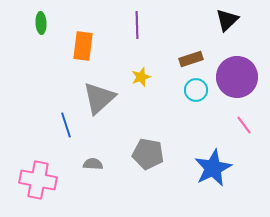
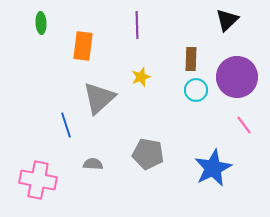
brown rectangle: rotated 70 degrees counterclockwise
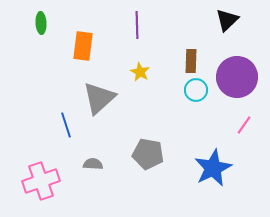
brown rectangle: moved 2 px down
yellow star: moved 1 px left, 5 px up; rotated 24 degrees counterclockwise
pink line: rotated 72 degrees clockwise
pink cross: moved 3 px right, 1 px down; rotated 30 degrees counterclockwise
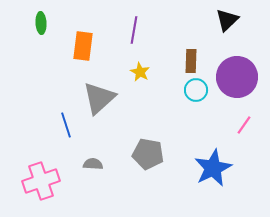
purple line: moved 3 px left, 5 px down; rotated 12 degrees clockwise
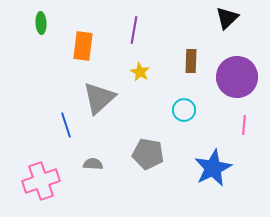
black triangle: moved 2 px up
cyan circle: moved 12 px left, 20 px down
pink line: rotated 30 degrees counterclockwise
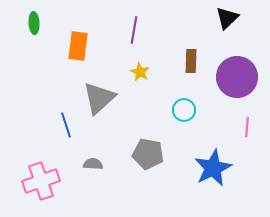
green ellipse: moved 7 px left
orange rectangle: moved 5 px left
pink line: moved 3 px right, 2 px down
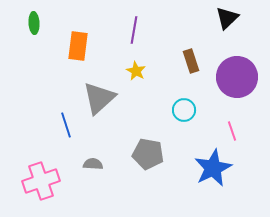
brown rectangle: rotated 20 degrees counterclockwise
yellow star: moved 4 px left, 1 px up
pink line: moved 15 px left, 4 px down; rotated 24 degrees counterclockwise
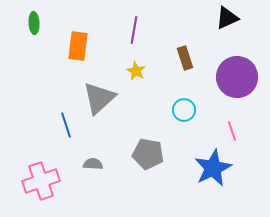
black triangle: rotated 20 degrees clockwise
brown rectangle: moved 6 px left, 3 px up
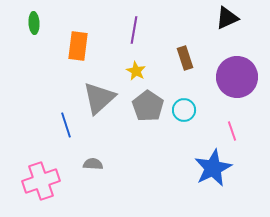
gray pentagon: moved 48 px up; rotated 24 degrees clockwise
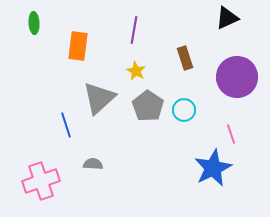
pink line: moved 1 px left, 3 px down
